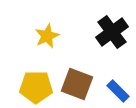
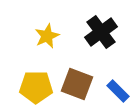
black cross: moved 11 px left
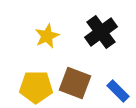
brown square: moved 2 px left, 1 px up
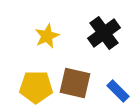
black cross: moved 3 px right, 1 px down
brown square: rotated 8 degrees counterclockwise
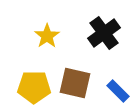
yellow star: rotated 10 degrees counterclockwise
yellow pentagon: moved 2 px left
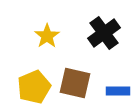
yellow pentagon: rotated 24 degrees counterclockwise
blue rectangle: rotated 45 degrees counterclockwise
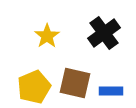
blue rectangle: moved 7 px left
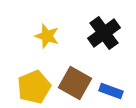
yellow star: rotated 20 degrees counterclockwise
brown square: rotated 16 degrees clockwise
blue rectangle: rotated 20 degrees clockwise
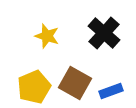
black cross: rotated 12 degrees counterclockwise
blue rectangle: rotated 40 degrees counterclockwise
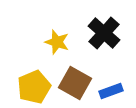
yellow star: moved 10 px right, 6 px down
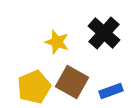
brown square: moved 3 px left, 1 px up
